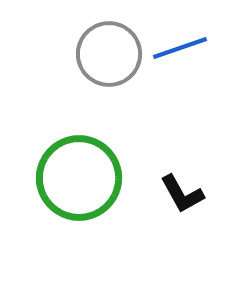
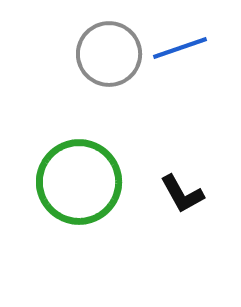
green circle: moved 4 px down
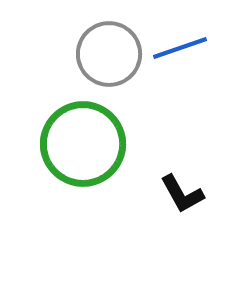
green circle: moved 4 px right, 38 px up
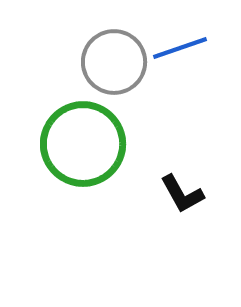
gray circle: moved 5 px right, 8 px down
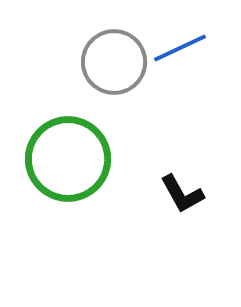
blue line: rotated 6 degrees counterclockwise
green circle: moved 15 px left, 15 px down
